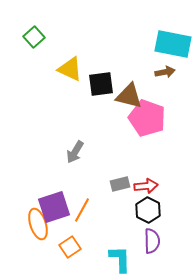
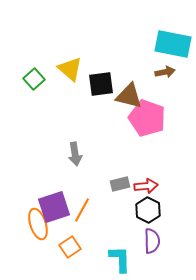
green square: moved 42 px down
yellow triangle: rotated 16 degrees clockwise
gray arrow: moved 2 px down; rotated 40 degrees counterclockwise
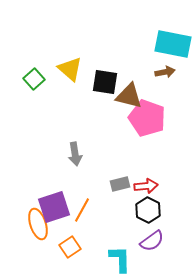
black square: moved 4 px right, 2 px up; rotated 16 degrees clockwise
purple semicircle: rotated 55 degrees clockwise
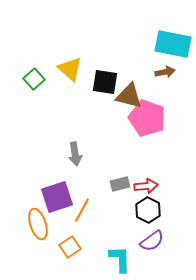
purple square: moved 3 px right, 10 px up
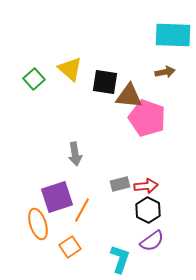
cyan rectangle: moved 9 px up; rotated 9 degrees counterclockwise
brown triangle: rotated 8 degrees counterclockwise
cyan L-shape: rotated 20 degrees clockwise
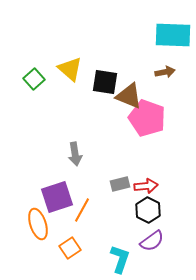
brown triangle: rotated 16 degrees clockwise
orange square: moved 1 px down
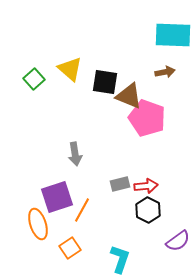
purple semicircle: moved 26 px right
